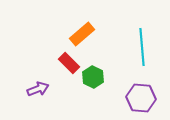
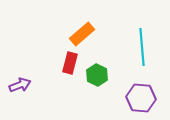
red rectangle: moved 1 px right; rotated 60 degrees clockwise
green hexagon: moved 4 px right, 2 px up
purple arrow: moved 18 px left, 4 px up
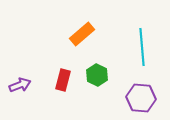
red rectangle: moved 7 px left, 17 px down
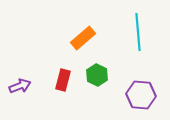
orange rectangle: moved 1 px right, 4 px down
cyan line: moved 4 px left, 15 px up
purple arrow: moved 1 px down
purple hexagon: moved 3 px up
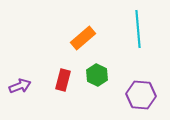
cyan line: moved 3 px up
